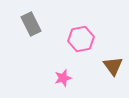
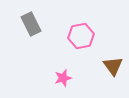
pink hexagon: moved 3 px up
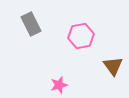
pink star: moved 4 px left, 7 px down
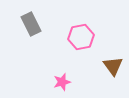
pink hexagon: moved 1 px down
pink star: moved 3 px right, 3 px up
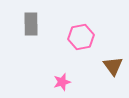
gray rectangle: rotated 25 degrees clockwise
